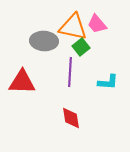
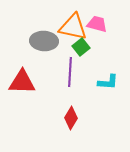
pink trapezoid: rotated 145 degrees clockwise
red diamond: rotated 40 degrees clockwise
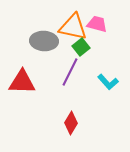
purple line: rotated 24 degrees clockwise
cyan L-shape: rotated 45 degrees clockwise
red diamond: moved 5 px down
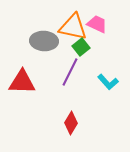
pink trapezoid: rotated 10 degrees clockwise
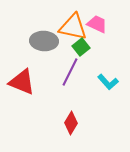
red triangle: rotated 20 degrees clockwise
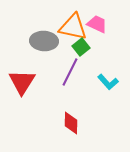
red triangle: rotated 40 degrees clockwise
red diamond: rotated 30 degrees counterclockwise
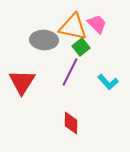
pink trapezoid: rotated 20 degrees clockwise
gray ellipse: moved 1 px up
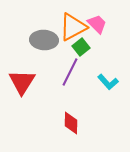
orange triangle: rotated 40 degrees counterclockwise
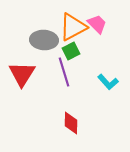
green square: moved 10 px left, 4 px down; rotated 12 degrees clockwise
purple line: moved 6 px left; rotated 44 degrees counterclockwise
red triangle: moved 8 px up
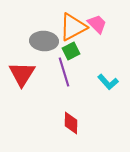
gray ellipse: moved 1 px down
